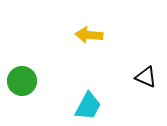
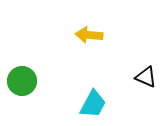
cyan trapezoid: moved 5 px right, 2 px up
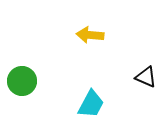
yellow arrow: moved 1 px right
cyan trapezoid: moved 2 px left
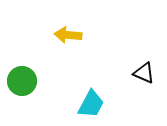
yellow arrow: moved 22 px left
black triangle: moved 2 px left, 4 px up
